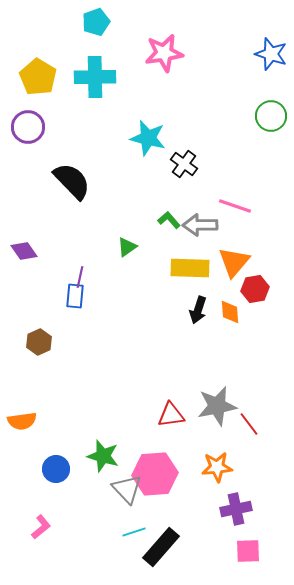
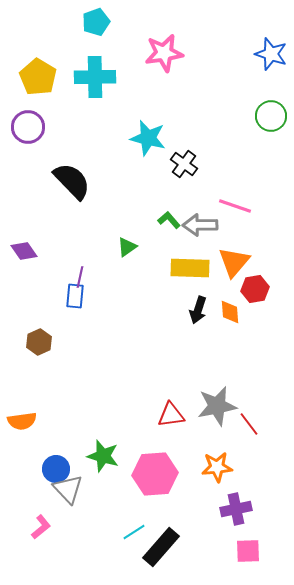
gray triangle: moved 59 px left
cyan line: rotated 15 degrees counterclockwise
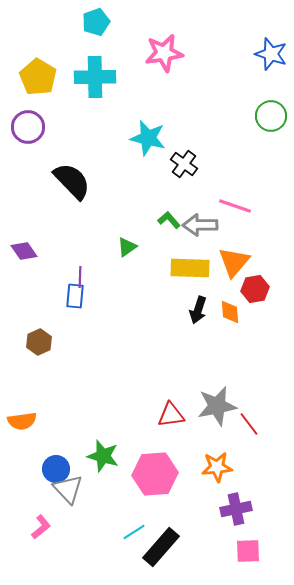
purple line: rotated 10 degrees counterclockwise
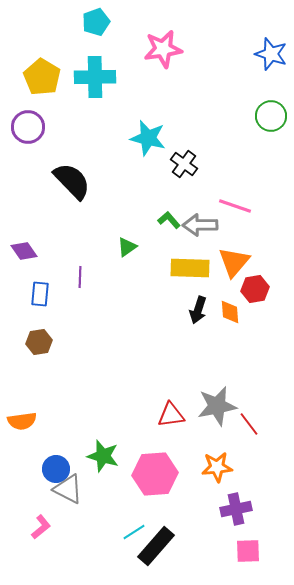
pink star: moved 1 px left, 4 px up
yellow pentagon: moved 4 px right
blue rectangle: moved 35 px left, 2 px up
brown hexagon: rotated 15 degrees clockwise
gray triangle: rotated 20 degrees counterclockwise
black rectangle: moved 5 px left, 1 px up
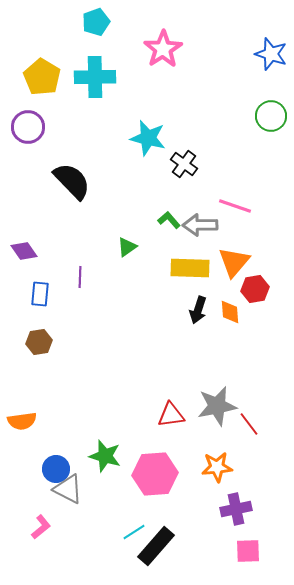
pink star: rotated 24 degrees counterclockwise
green star: moved 2 px right
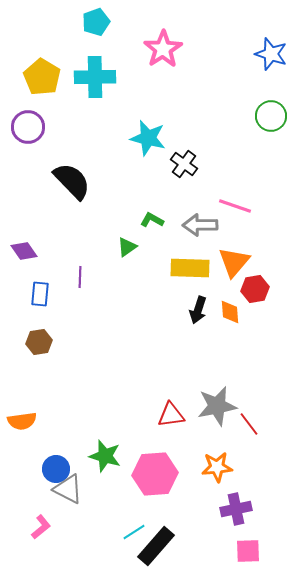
green L-shape: moved 17 px left; rotated 20 degrees counterclockwise
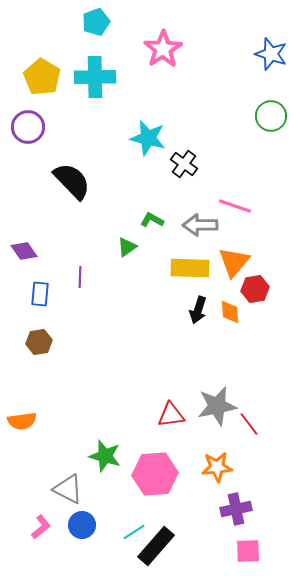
blue circle: moved 26 px right, 56 px down
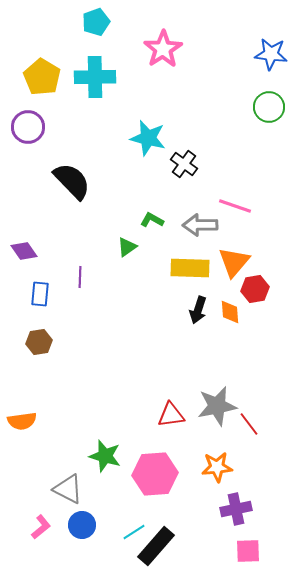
blue star: rotated 12 degrees counterclockwise
green circle: moved 2 px left, 9 px up
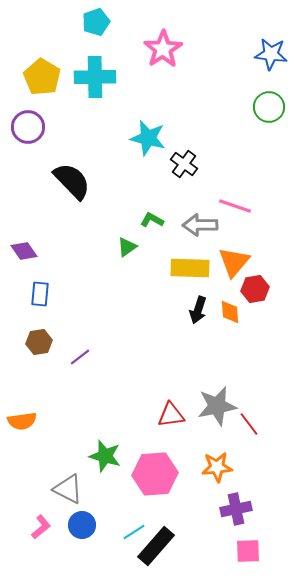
purple line: moved 80 px down; rotated 50 degrees clockwise
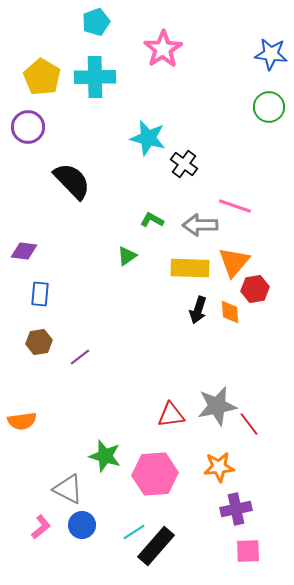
green triangle: moved 9 px down
purple diamond: rotated 48 degrees counterclockwise
orange star: moved 2 px right
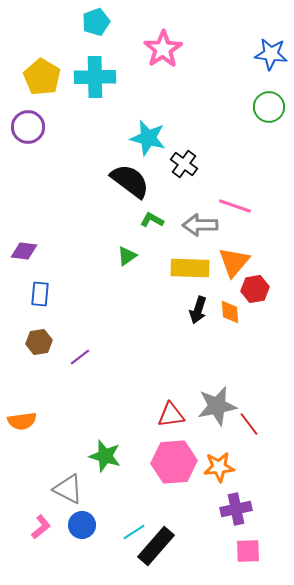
black semicircle: moved 58 px right; rotated 9 degrees counterclockwise
pink hexagon: moved 19 px right, 12 px up
